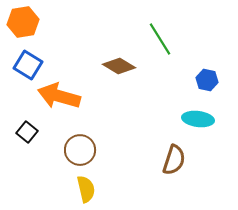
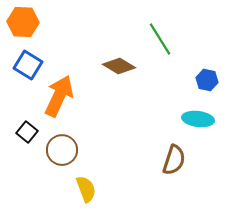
orange hexagon: rotated 12 degrees clockwise
orange arrow: rotated 99 degrees clockwise
brown circle: moved 18 px left
yellow semicircle: rotated 8 degrees counterclockwise
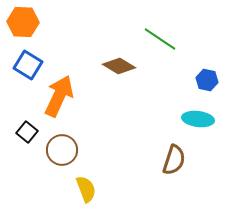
green line: rotated 24 degrees counterclockwise
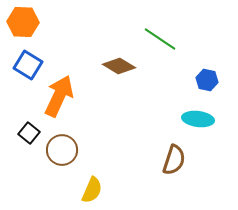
black square: moved 2 px right, 1 px down
yellow semicircle: moved 6 px right, 1 px down; rotated 44 degrees clockwise
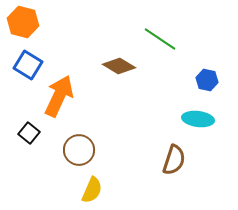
orange hexagon: rotated 12 degrees clockwise
brown circle: moved 17 px right
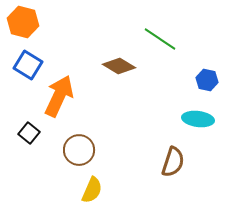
brown semicircle: moved 1 px left, 2 px down
